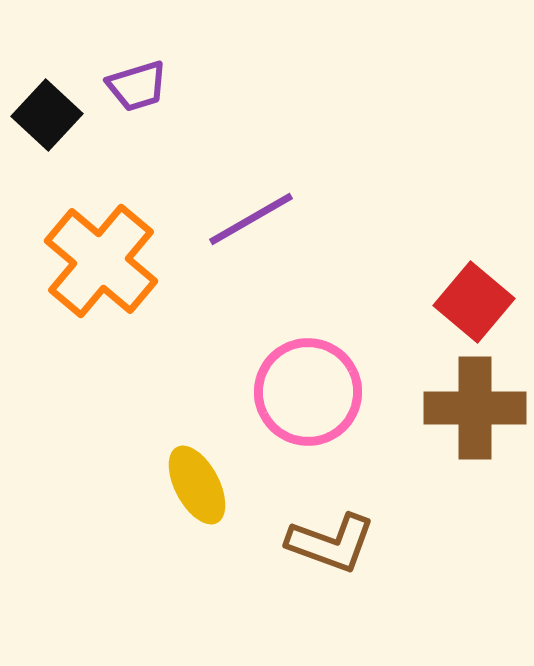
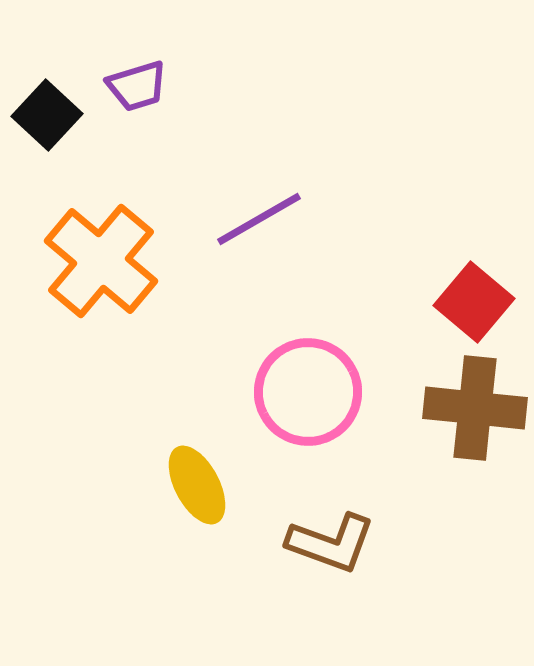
purple line: moved 8 px right
brown cross: rotated 6 degrees clockwise
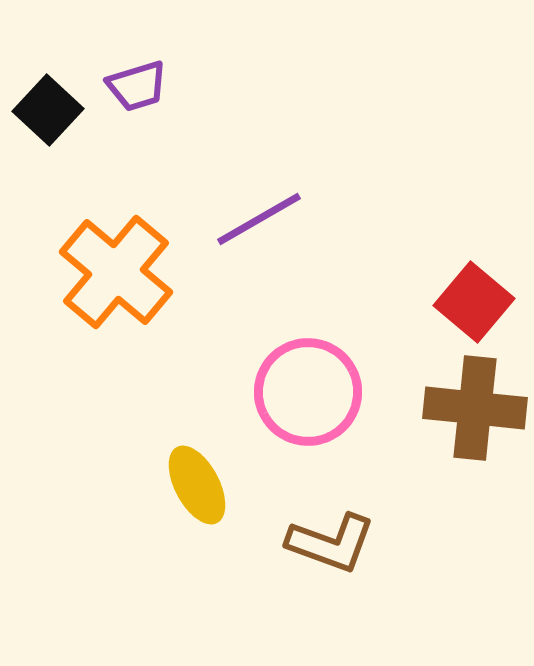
black square: moved 1 px right, 5 px up
orange cross: moved 15 px right, 11 px down
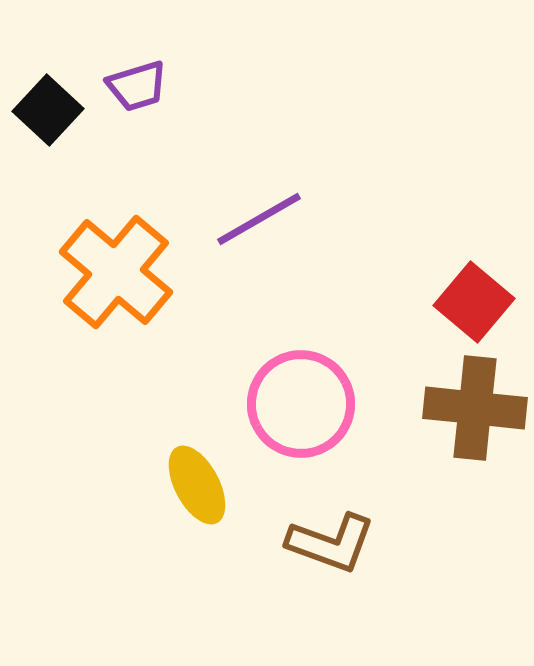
pink circle: moved 7 px left, 12 px down
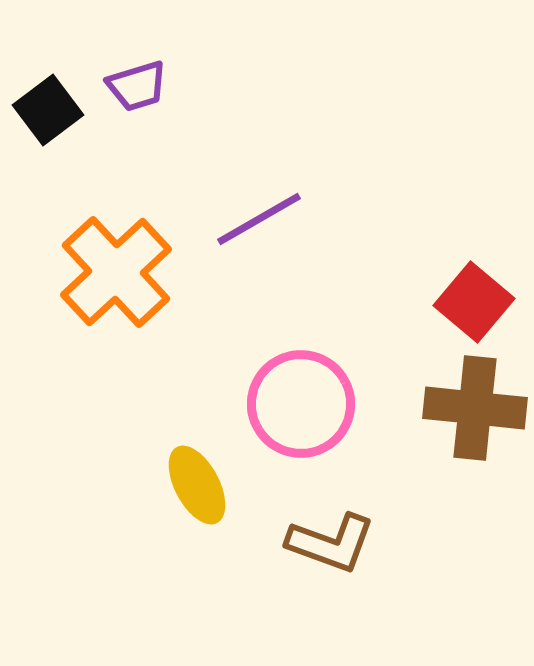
black square: rotated 10 degrees clockwise
orange cross: rotated 7 degrees clockwise
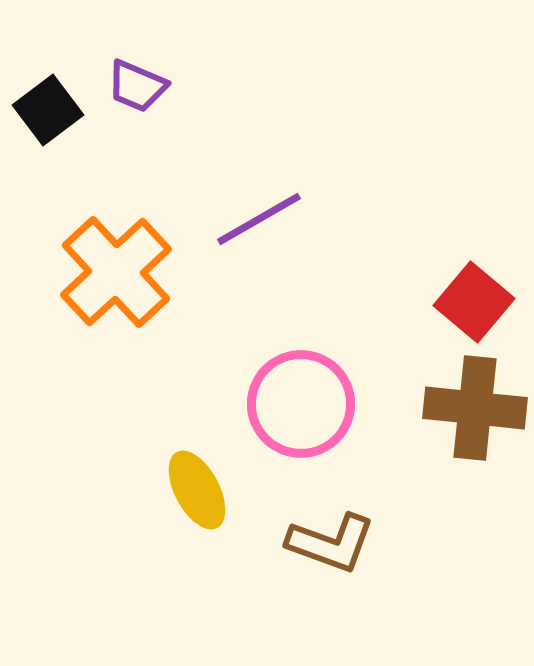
purple trapezoid: rotated 40 degrees clockwise
yellow ellipse: moved 5 px down
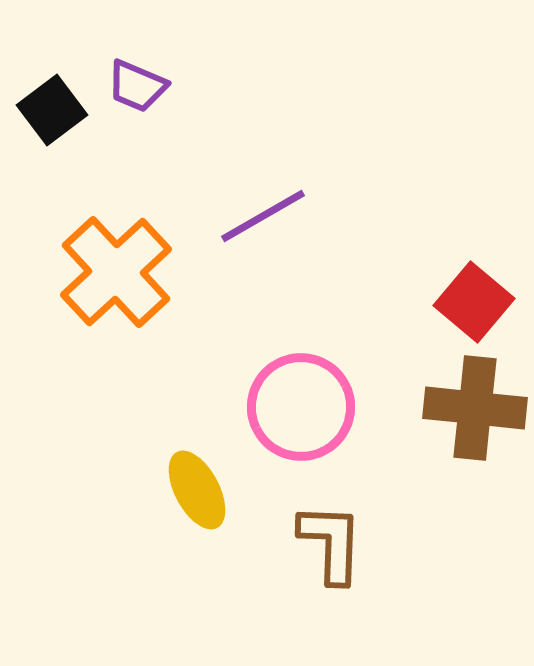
black square: moved 4 px right
purple line: moved 4 px right, 3 px up
pink circle: moved 3 px down
brown L-shape: rotated 108 degrees counterclockwise
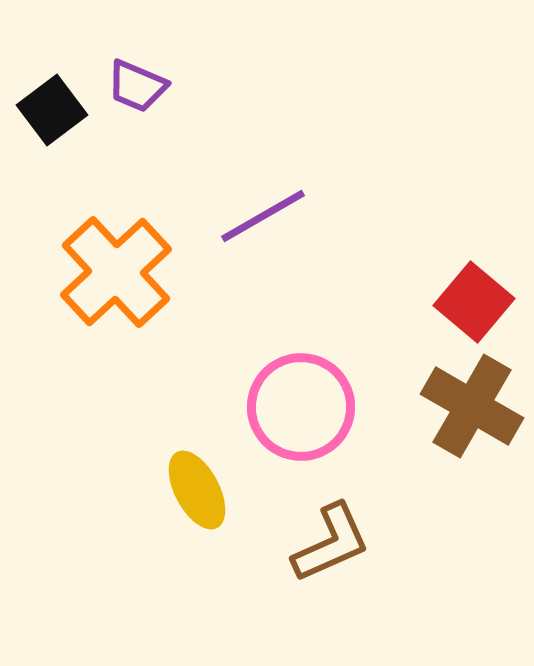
brown cross: moved 3 px left, 2 px up; rotated 24 degrees clockwise
brown L-shape: rotated 64 degrees clockwise
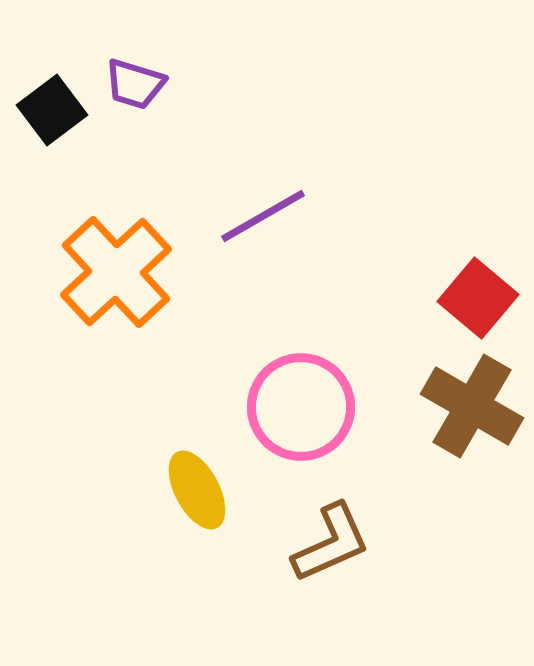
purple trapezoid: moved 2 px left, 2 px up; rotated 6 degrees counterclockwise
red square: moved 4 px right, 4 px up
